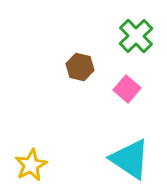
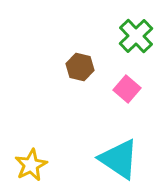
cyan triangle: moved 11 px left
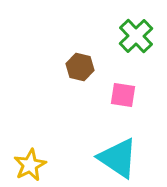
pink square: moved 4 px left, 6 px down; rotated 32 degrees counterclockwise
cyan triangle: moved 1 px left, 1 px up
yellow star: moved 1 px left
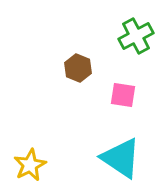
green cross: rotated 16 degrees clockwise
brown hexagon: moved 2 px left, 1 px down; rotated 8 degrees clockwise
cyan triangle: moved 3 px right
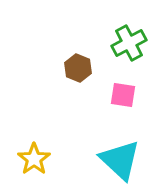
green cross: moved 7 px left, 7 px down
cyan triangle: moved 1 px left, 2 px down; rotated 9 degrees clockwise
yellow star: moved 4 px right, 6 px up; rotated 8 degrees counterclockwise
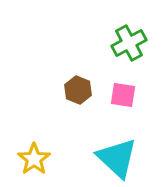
brown hexagon: moved 22 px down
cyan triangle: moved 3 px left, 2 px up
